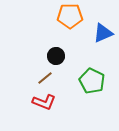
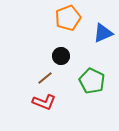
orange pentagon: moved 2 px left, 2 px down; rotated 20 degrees counterclockwise
black circle: moved 5 px right
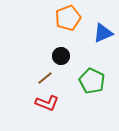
red L-shape: moved 3 px right, 1 px down
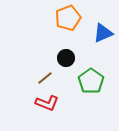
black circle: moved 5 px right, 2 px down
green pentagon: moved 1 px left; rotated 10 degrees clockwise
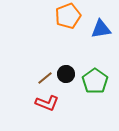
orange pentagon: moved 2 px up
blue triangle: moved 2 px left, 4 px up; rotated 15 degrees clockwise
black circle: moved 16 px down
green pentagon: moved 4 px right
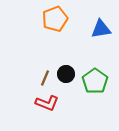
orange pentagon: moved 13 px left, 3 px down
brown line: rotated 28 degrees counterclockwise
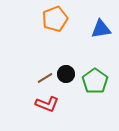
brown line: rotated 35 degrees clockwise
red L-shape: moved 1 px down
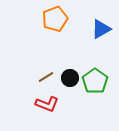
blue triangle: rotated 20 degrees counterclockwise
black circle: moved 4 px right, 4 px down
brown line: moved 1 px right, 1 px up
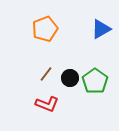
orange pentagon: moved 10 px left, 10 px down
brown line: moved 3 px up; rotated 21 degrees counterclockwise
